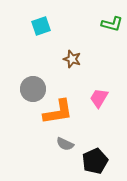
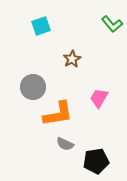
green L-shape: rotated 35 degrees clockwise
brown star: rotated 24 degrees clockwise
gray circle: moved 2 px up
orange L-shape: moved 2 px down
black pentagon: moved 1 px right; rotated 15 degrees clockwise
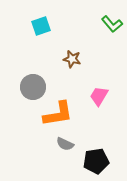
brown star: rotated 30 degrees counterclockwise
pink trapezoid: moved 2 px up
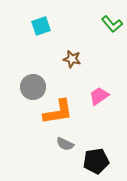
pink trapezoid: rotated 25 degrees clockwise
orange L-shape: moved 2 px up
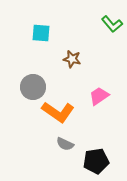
cyan square: moved 7 px down; rotated 24 degrees clockwise
orange L-shape: rotated 44 degrees clockwise
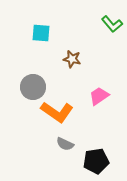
orange L-shape: moved 1 px left
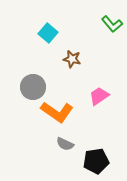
cyan square: moved 7 px right; rotated 36 degrees clockwise
